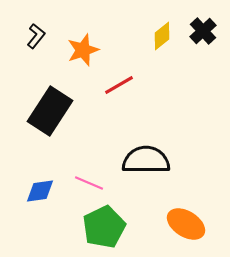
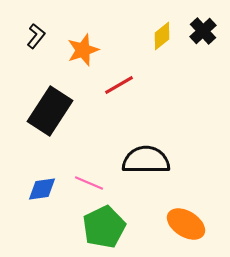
blue diamond: moved 2 px right, 2 px up
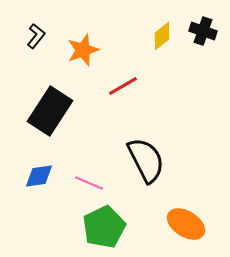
black cross: rotated 28 degrees counterclockwise
red line: moved 4 px right, 1 px down
black semicircle: rotated 63 degrees clockwise
blue diamond: moved 3 px left, 13 px up
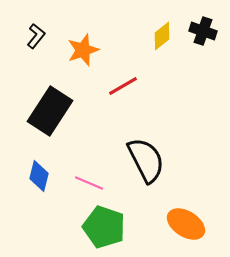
blue diamond: rotated 68 degrees counterclockwise
green pentagon: rotated 27 degrees counterclockwise
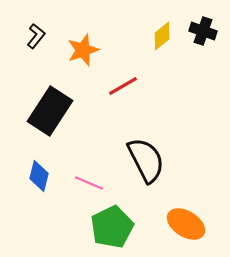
green pentagon: moved 8 px right; rotated 27 degrees clockwise
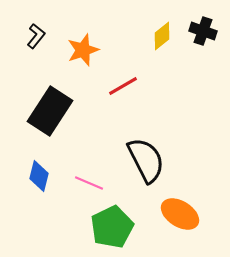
orange ellipse: moved 6 px left, 10 px up
